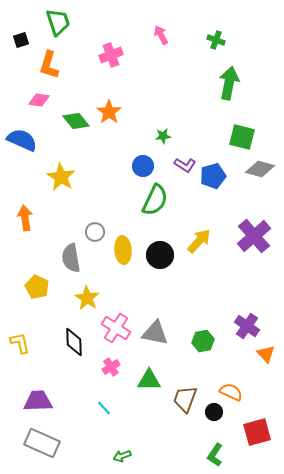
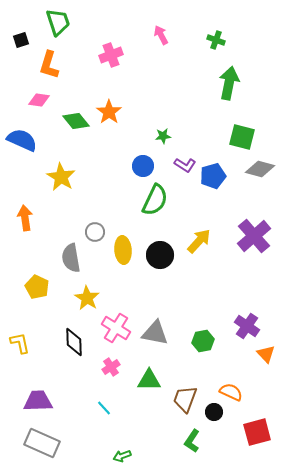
green L-shape at (215, 455): moved 23 px left, 14 px up
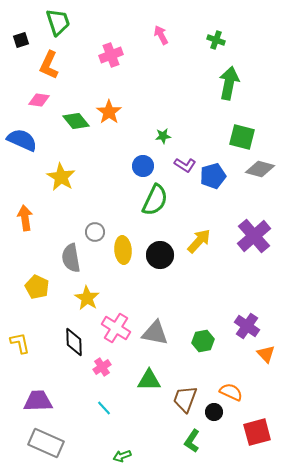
orange L-shape at (49, 65): rotated 8 degrees clockwise
pink cross at (111, 367): moved 9 px left
gray rectangle at (42, 443): moved 4 px right
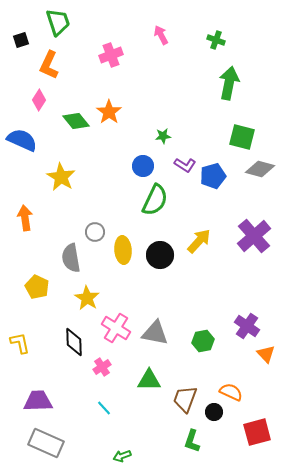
pink diamond at (39, 100): rotated 65 degrees counterclockwise
green L-shape at (192, 441): rotated 15 degrees counterclockwise
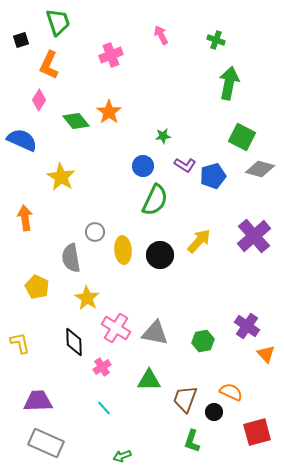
green square at (242, 137): rotated 12 degrees clockwise
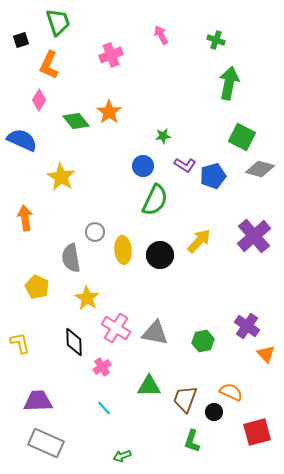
green triangle at (149, 380): moved 6 px down
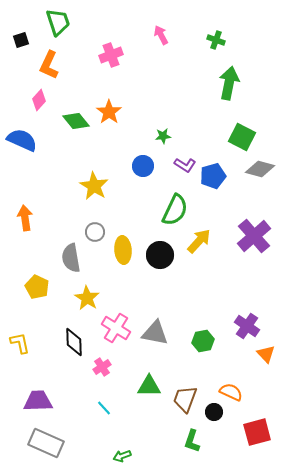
pink diamond at (39, 100): rotated 10 degrees clockwise
yellow star at (61, 177): moved 33 px right, 9 px down
green semicircle at (155, 200): moved 20 px right, 10 px down
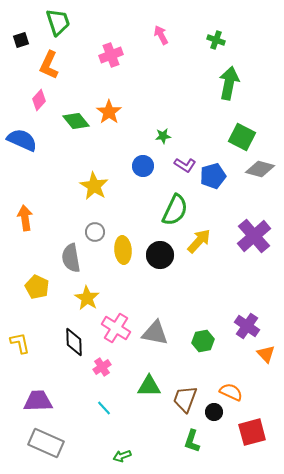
red square at (257, 432): moved 5 px left
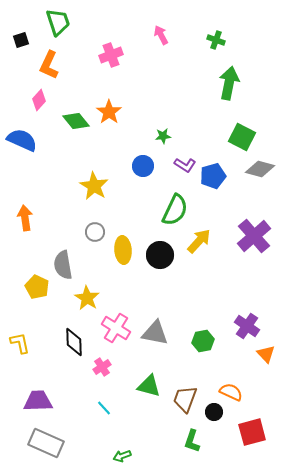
gray semicircle at (71, 258): moved 8 px left, 7 px down
green triangle at (149, 386): rotated 15 degrees clockwise
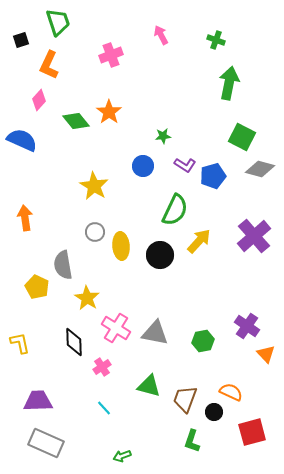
yellow ellipse at (123, 250): moved 2 px left, 4 px up
